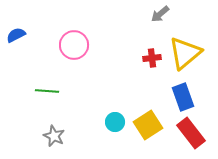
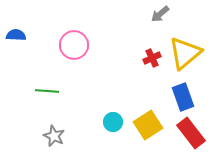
blue semicircle: rotated 30 degrees clockwise
red cross: rotated 18 degrees counterclockwise
cyan circle: moved 2 px left
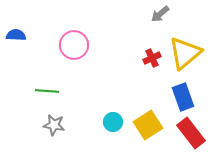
gray star: moved 11 px up; rotated 15 degrees counterclockwise
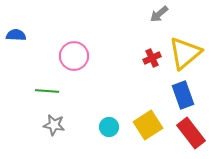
gray arrow: moved 1 px left
pink circle: moved 11 px down
blue rectangle: moved 2 px up
cyan circle: moved 4 px left, 5 px down
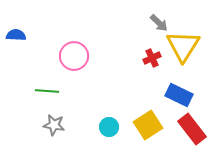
gray arrow: moved 9 px down; rotated 96 degrees counterclockwise
yellow triangle: moved 2 px left, 7 px up; rotated 18 degrees counterclockwise
blue rectangle: moved 4 px left; rotated 44 degrees counterclockwise
red rectangle: moved 1 px right, 4 px up
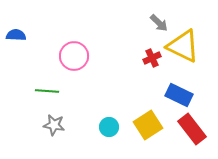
yellow triangle: rotated 36 degrees counterclockwise
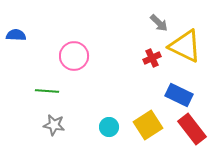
yellow triangle: moved 2 px right
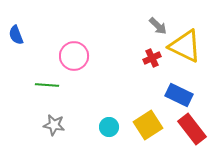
gray arrow: moved 1 px left, 3 px down
blue semicircle: rotated 114 degrees counterclockwise
green line: moved 6 px up
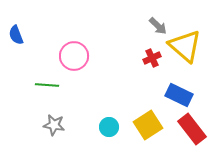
yellow triangle: rotated 15 degrees clockwise
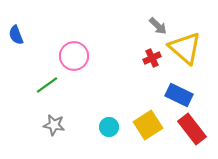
yellow triangle: moved 2 px down
green line: rotated 40 degrees counterclockwise
